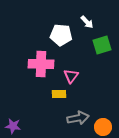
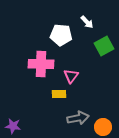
green square: moved 2 px right, 1 px down; rotated 12 degrees counterclockwise
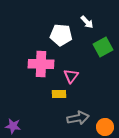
green square: moved 1 px left, 1 px down
orange circle: moved 2 px right
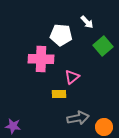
green square: moved 1 px up; rotated 12 degrees counterclockwise
pink cross: moved 5 px up
pink triangle: moved 1 px right, 1 px down; rotated 14 degrees clockwise
orange circle: moved 1 px left
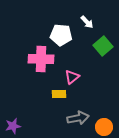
purple star: rotated 21 degrees counterclockwise
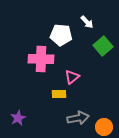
purple star: moved 5 px right, 8 px up; rotated 14 degrees counterclockwise
